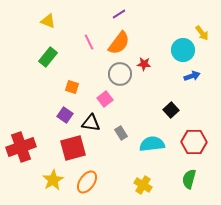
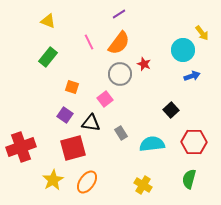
red star: rotated 16 degrees clockwise
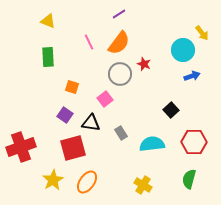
green rectangle: rotated 42 degrees counterclockwise
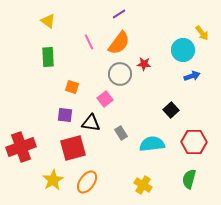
yellow triangle: rotated 14 degrees clockwise
red star: rotated 16 degrees counterclockwise
purple square: rotated 28 degrees counterclockwise
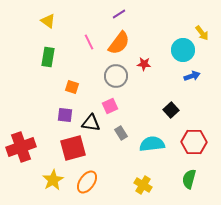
green rectangle: rotated 12 degrees clockwise
gray circle: moved 4 px left, 2 px down
pink square: moved 5 px right, 7 px down; rotated 14 degrees clockwise
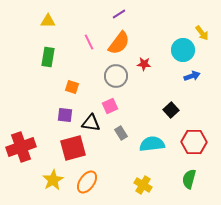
yellow triangle: rotated 35 degrees counterclockwise
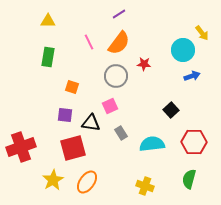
yellow cross: moved 2 px right, 1 px down; rotated 12 degrees counterclockwise
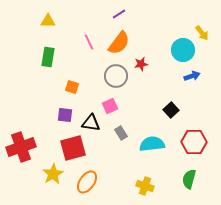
red star: moved 3 px left; rotated 16 degrees counterclockwise
yellow star: moved 6 px up
